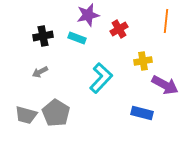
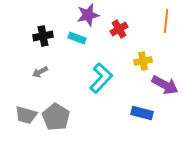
gray pentagon: moved 4 px down
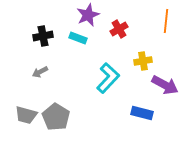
purple star: rotated 10 degrees counterclockwise
cyan rectangle: moved 1 px right
cyan L-shape: moved 7 px right
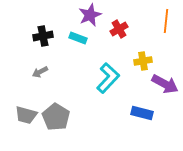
purple star: moved 2 px right
purple arrow: moved 1 px up
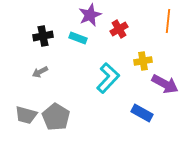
orange line: moved 2 px right
blue rectangle: rotated 15 degrees clockwise
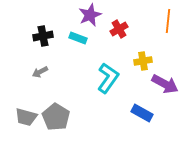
cyan L-shape: rotated 8 degrees counterclockwise
gray trapezoid: moved 2 px down
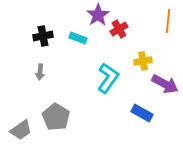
purple star: moved 8 px right; rotated 10 degrees counterclockwise
gray arrow: rotated 56 degrees counterclockwise
gray trapezoid: moved 5 px left, 13 px down; rotated 50 degrees counterclockwise
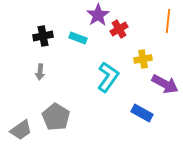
yellow cross: moved 2 px up
cyan L-shape: moved 1 px up
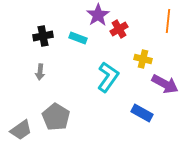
yellow cross: rotated 24 degrees clockwise
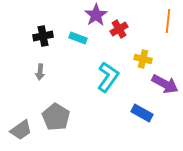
purple star: moved 2 px left
